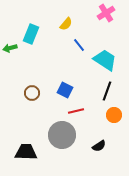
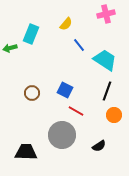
pink cross: moved 1 px down; rotated 18 degrees clockwise
red line: rotated 42 degrees clockwise
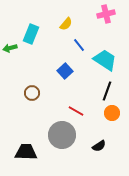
blue square: moved 19 px up; rotated 21 degrees clockwise
orange circle: moved 2 px left, 2 px up
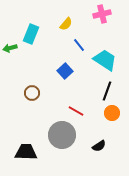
pink cross: moved 4 px left
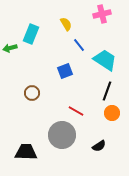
yellow semicircle: rotated 72 degrees counterclockwise
blue square: rotated 21 degrees clockwise
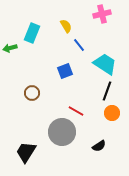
yellow semicircle: moved 2 px down
cyan rectangle: moved 1 px right, 1 px up
cyan trapezoid: moved 4 px down
gray circle: moved 3 px up
black trapezoid: rotated 60 degrees counterclockwise
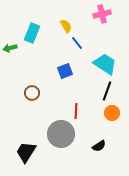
blue line: moved 2 px left, 2 px up
red line: rotated 63 degrees clockwise
gray circle: moved 1 px left, 2 px down
